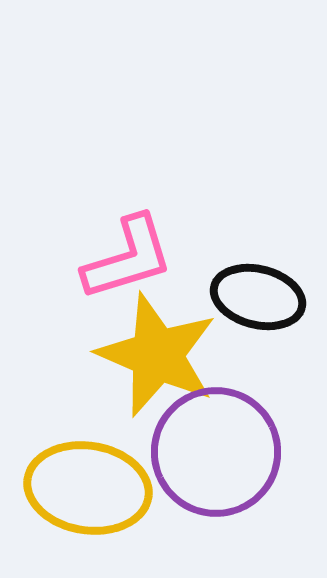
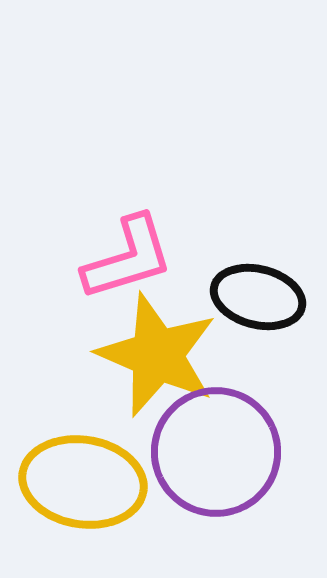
yellow ellipse: moved 5 px left, 6 px up
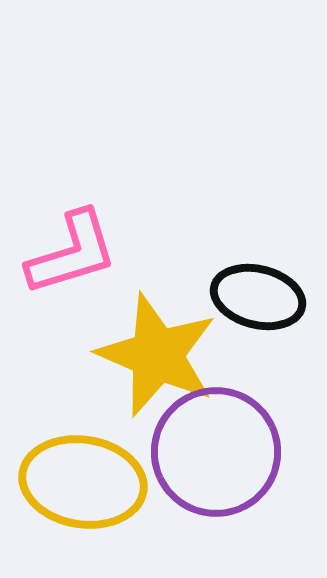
pink L-shape: moved 56 px left, 5 px up
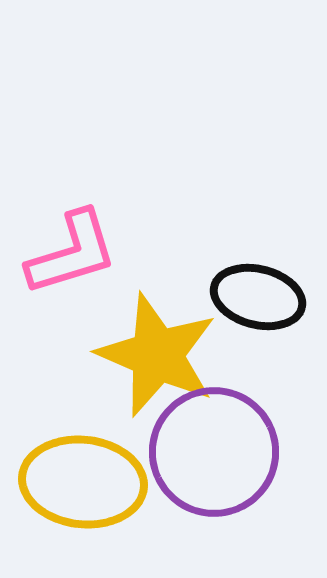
purple circle: moved 2 px left
yellow ellipse: rotated 3 degrees counterclockwise
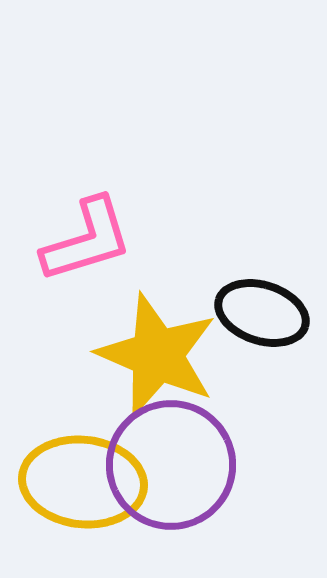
pink L-shape: moved 15 px right, 13 px up
black ellipse: moved 4 px right, 16 px down; rotated 4 degrees clockwise
purple circle: moved 43 px left, 13 px down
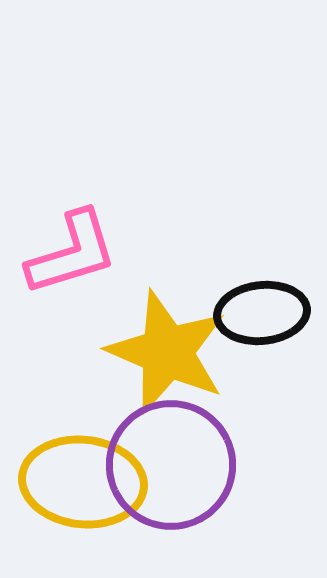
pink L-shape: moved 15 px left, 13 px down
black ellipse: rotated 24 degrees counterclockwise
yellow star: moved 10 px right, 3 px up
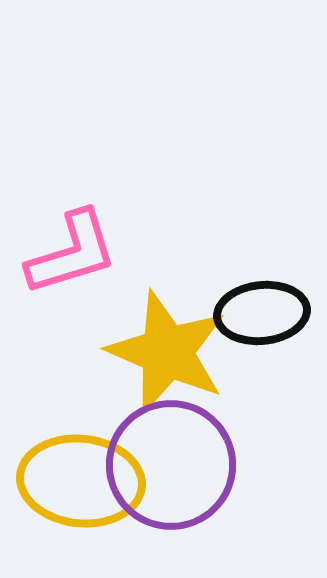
yellow ellipse: moved 2 px left, 1 px up
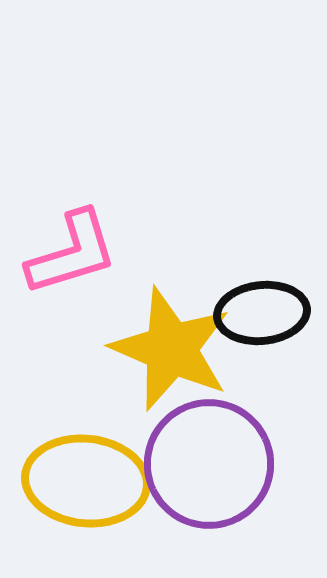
yellow star: moved 4 px right, 3 px up
purple circle: moved 38 px right, 1 px up
yellow ellipse: moved 5 px right
